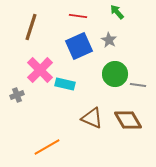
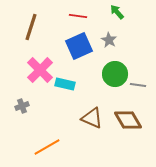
gray cross: moved 5 px right, 11 px down
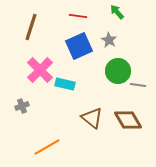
green circle: moved 3 px right, 3 px up
brown triangle: rotated 15 degrees clockwise
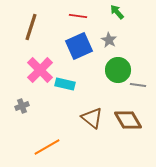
green circle: moved 1 px up
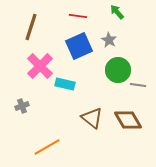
pink cross: moved 4 px up
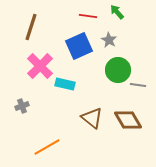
red line: moved 10 px right
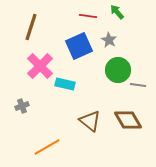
brown triangle: moved 2 px left, 3 px down
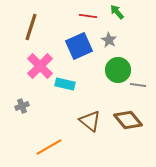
brown diamond: rotated 8 degrees counterclockwise
orange line: moved 2 px right
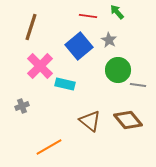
blue square: rotated 16 degrees counterclockwise
